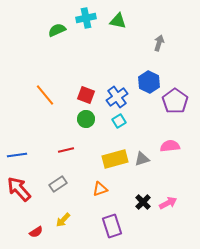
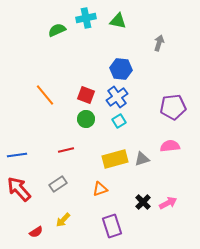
blue hexagon: moved 28 px left, 13 px up; rotated 20 degrees counterclockwise
purple pentagon: moved 2 px left, 6 px down; rotated 30 degrees clockwise
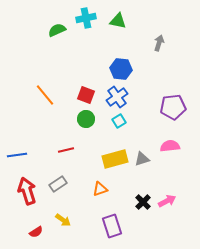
red arrow: moved 8 px right, 2 px down; rotated 24 degrees clockwise
pink arrow: moved 1 px left, 2 px up
yellow arrow: rotated 98 degrees counterclockwise
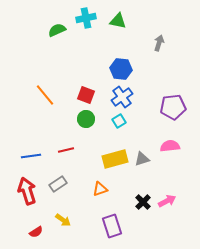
blue cross: moved 5 px right
blue line: moved 14 px right, 1 px down
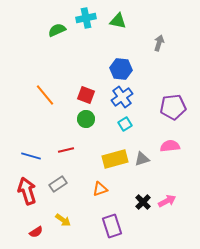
cyan square: moved 6 px right, 3 px down
blue line: rotated 24 degrees clockwise
